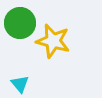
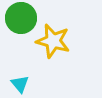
green circle: moved 1 px right, 5 px up
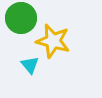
cyan triangle: moved 10 px right, 19 px up
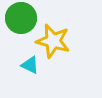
cyan triangle: rotated 24 degrees counterclockwise
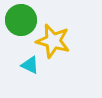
green circle: moved 2 px down
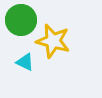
cyan triangle: moved 5 px left, 3 px up
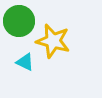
green circle: moved 2 px left, 1 px down
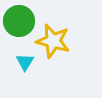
cyan triangle: rotated 36 degrees clockwise
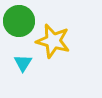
cyan triangle: moved 2 px left, 1 px down
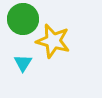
green circle: moved 4 px right, 2 px up
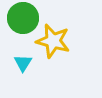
green circle: moved 1 px up
